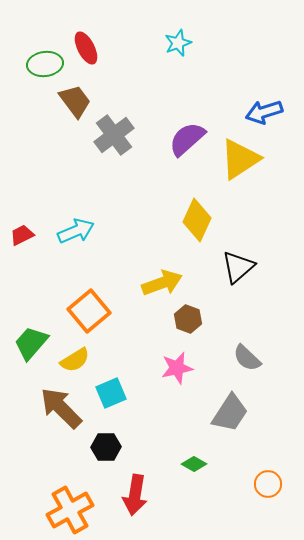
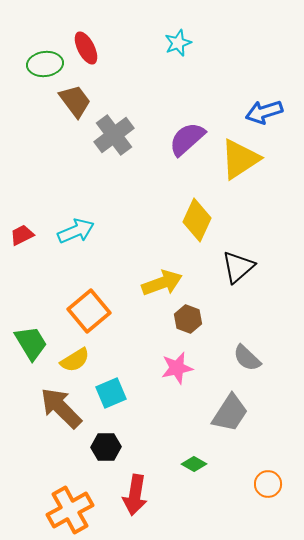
green trapezoid: rotated 108 degrees clockwise
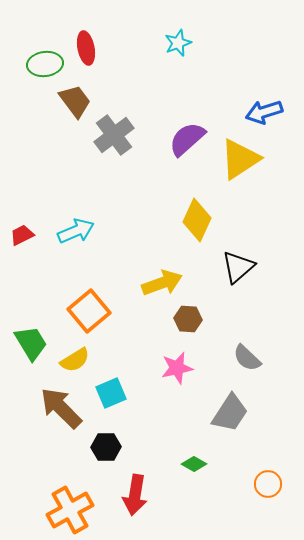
red ellipse: rotated 16 degrees clockwise
brown hexagon: rotated 16 degrees counterclockwise
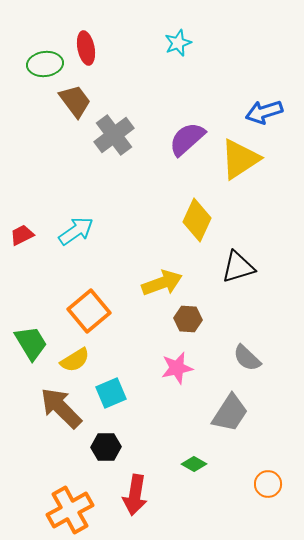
cyan arrow: rotated 12 degrees counterclockwise
black triangle: rotated 24 degrees clockwise
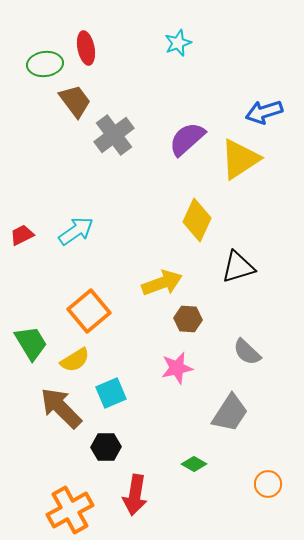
gray semicircle: moved 6 px up
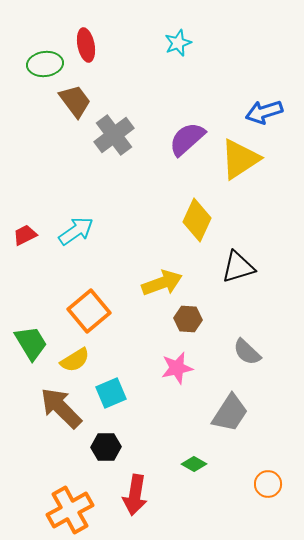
red ellipse: moved 3 px up
red trapezoid: moved 3 px right
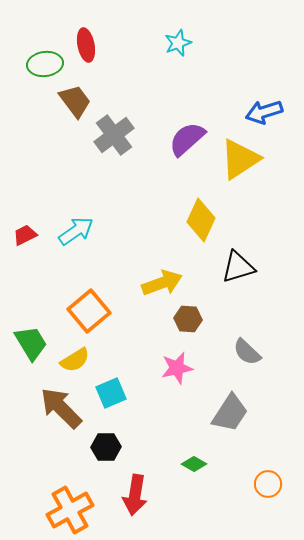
yellow diamond: moved 4 px right
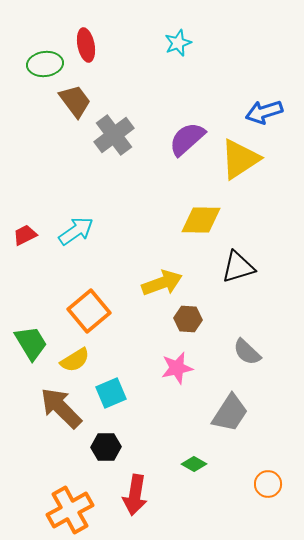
yellow diamond: rotated 66 degrees clockwise
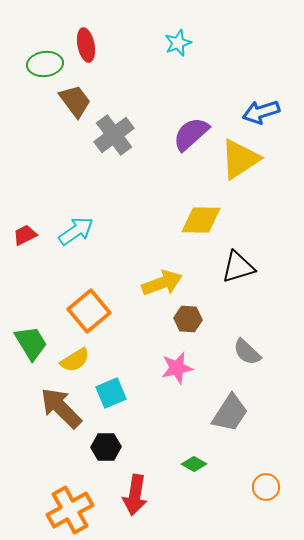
blue arrow: moved 3 px left
purple semicircle: moved 4 px right, 5 px up
orange circle: moved 2 px left, 3 px down
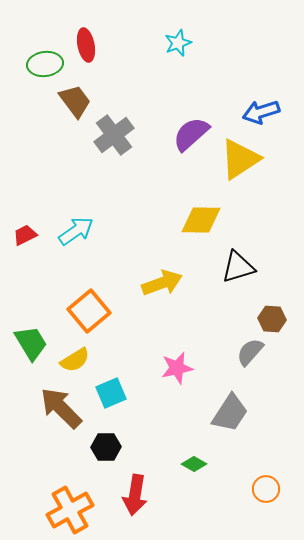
brown hexagon: moved 84 px right
gray semicircle: moved 3 px right; rotated 88 degrees clockwise
orange circle: moved 2 px down
